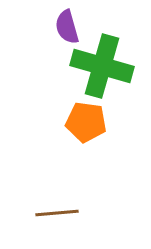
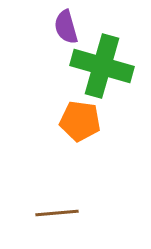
purple semicircle: moved 1 px left
orange pentagon: moved 6 px left, 1 px up
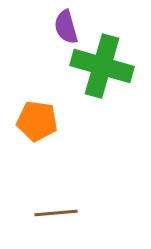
orange pentagon: moved 43 px left
brown line: moved 1 px left
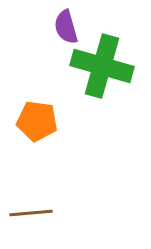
brown line: moved 25 px left
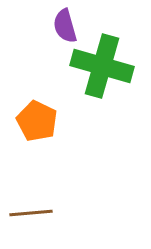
purple semicircle: moved 1 px left, 1 px up
orange pentagon: rotated 18 degrees clockwise
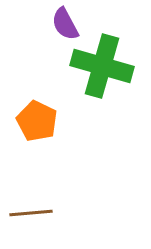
purple semicircle: moved 2 px up; rotated 12 degrees counterclockwise
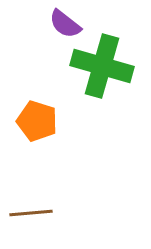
purple semicircle: rotated 24 degrees counterclockwise
orange pentagon: rotated 9 degrees counterclockwise
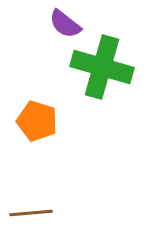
green cross: moved 1 px down
